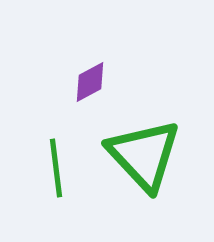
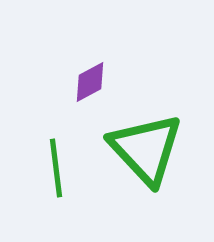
green triangle: moved 2 px right, 6 px up
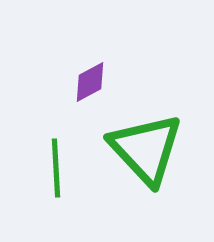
green line: rotated 4 degrees clockwise
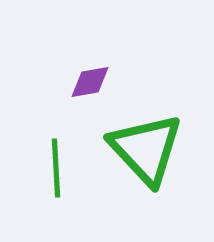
purple diamond: rotated 18 degrees clockwise
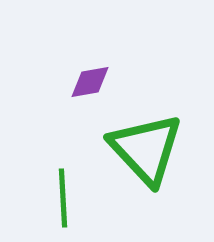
green line: moved 7 px right, 30 px down
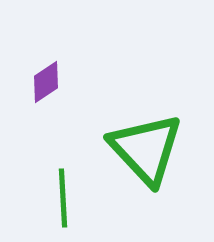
purple diamond: moved 44 px left; rotated 24 degrees counterclockwise
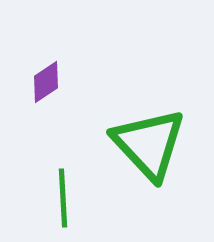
green triangle: moved 3 px right, 5 px up
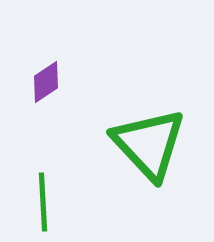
green line: moved 20 px left, 4 px down
